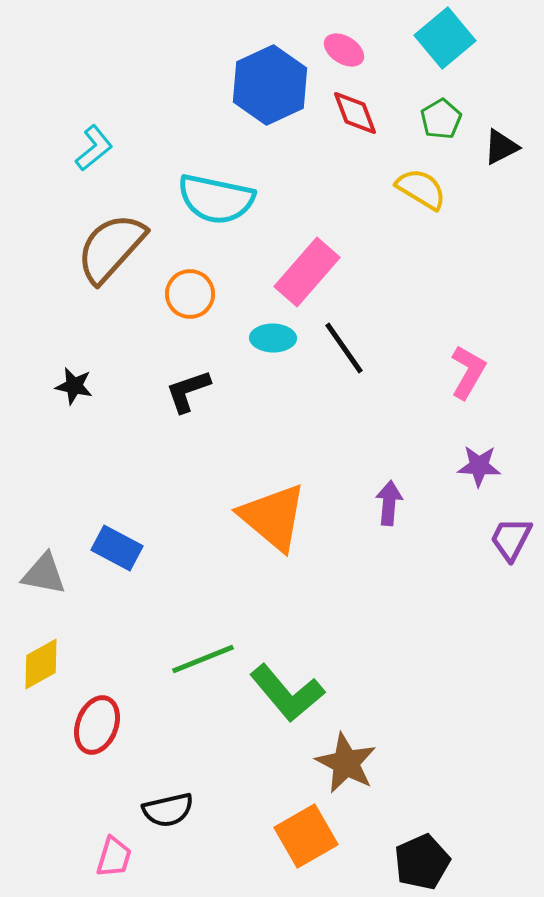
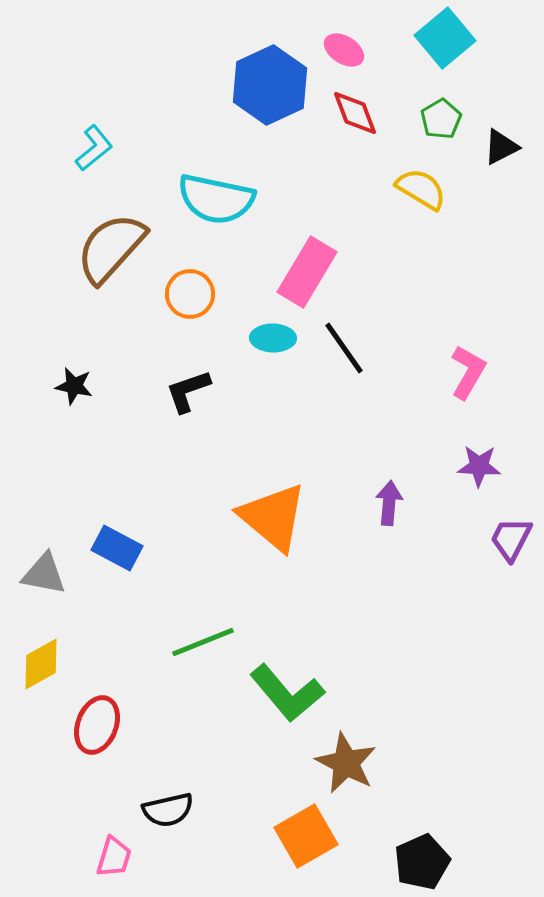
pink rectangle: rotated 10 degrees counterclockwise
green line: moved 17 px up
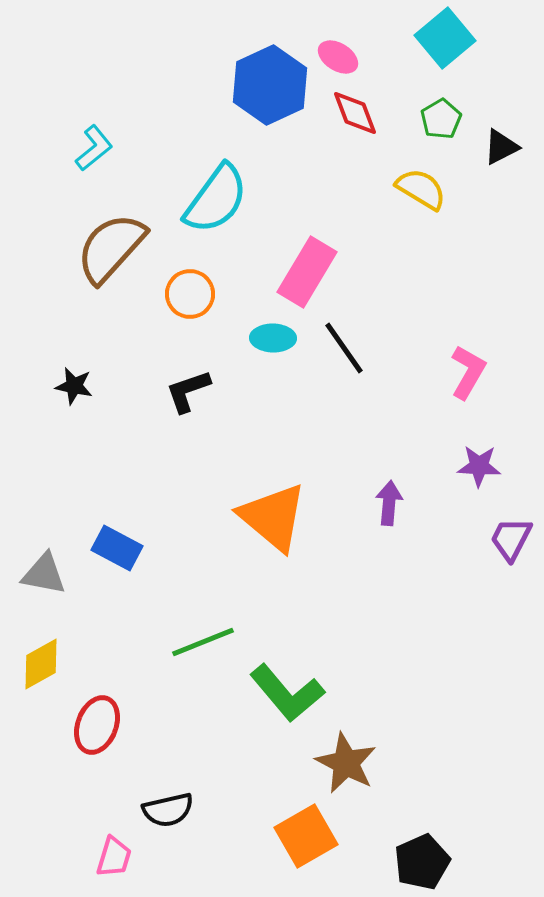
pink ellipse: moved 6 px left, 7 px down
cyan semicircle: rotated 66 degrees counterclockwise
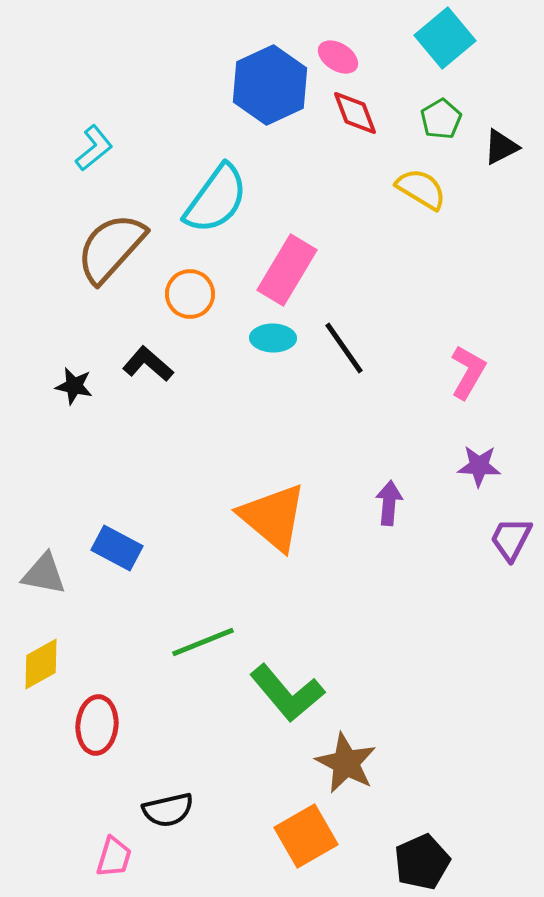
pink rectangle: moved 20 px left, 2 px up
black L-shape: moved 40 px left, 27 px up; rotated 60 degrees clockwise
red ellipse: rotated 16 degrees counterclockwise
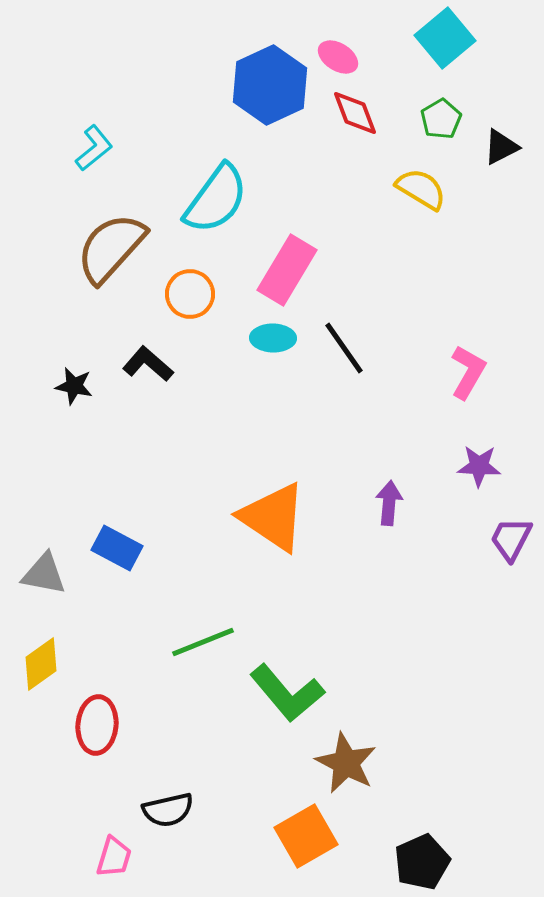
orange triangle: rotated 6 degrees counterclockwise
yellow diamond: rotated 6 degrees counterclockwise
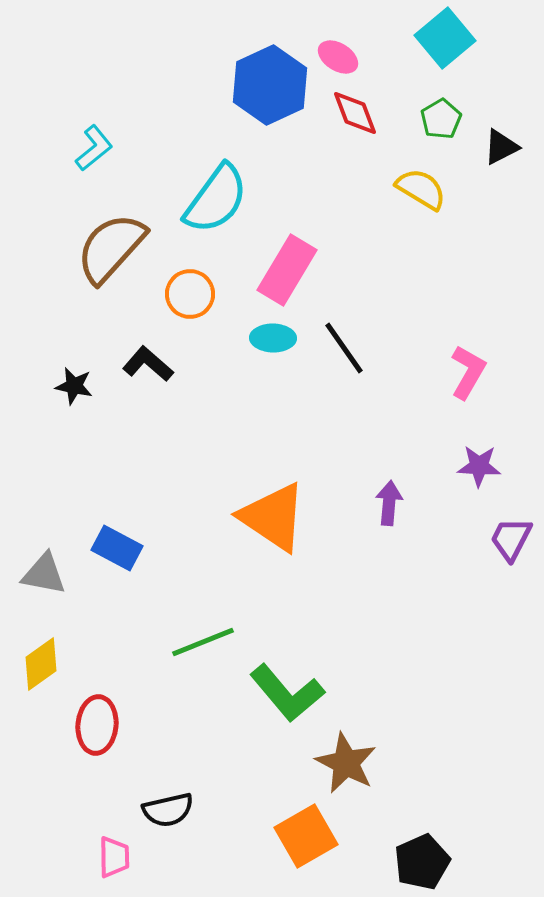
pink trapezoid: rotated 18 degrees counterclockwise
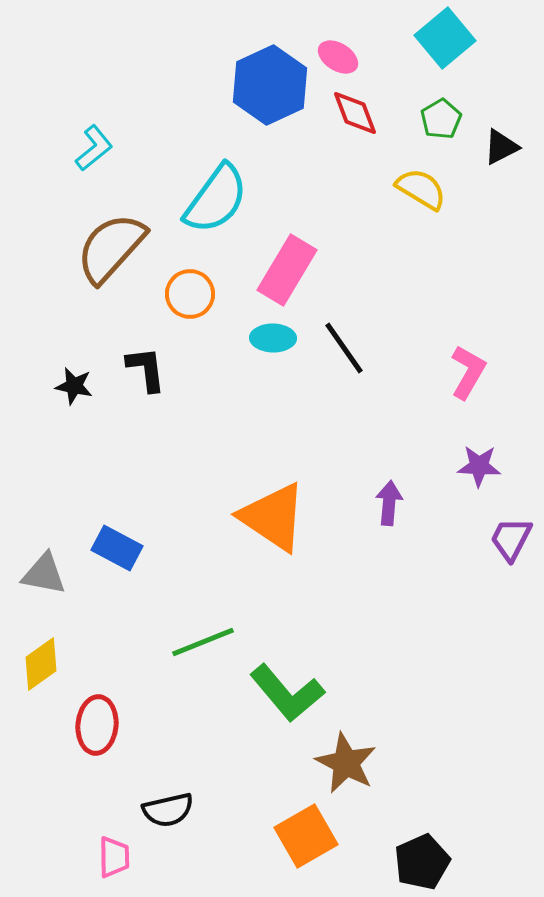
black L-shape: moved 2 px left, 5 px down; rotated 42 degrees clockwise
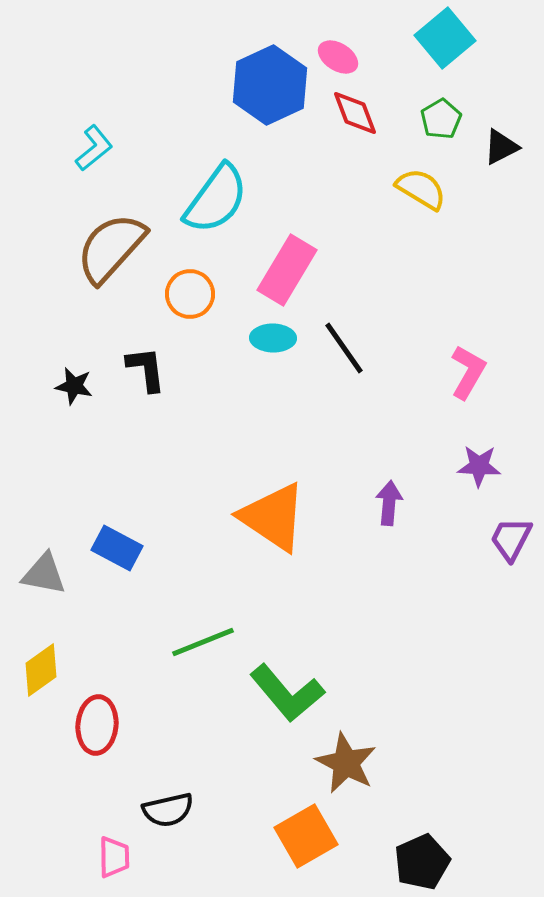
yellow diamond: moved 6 px down
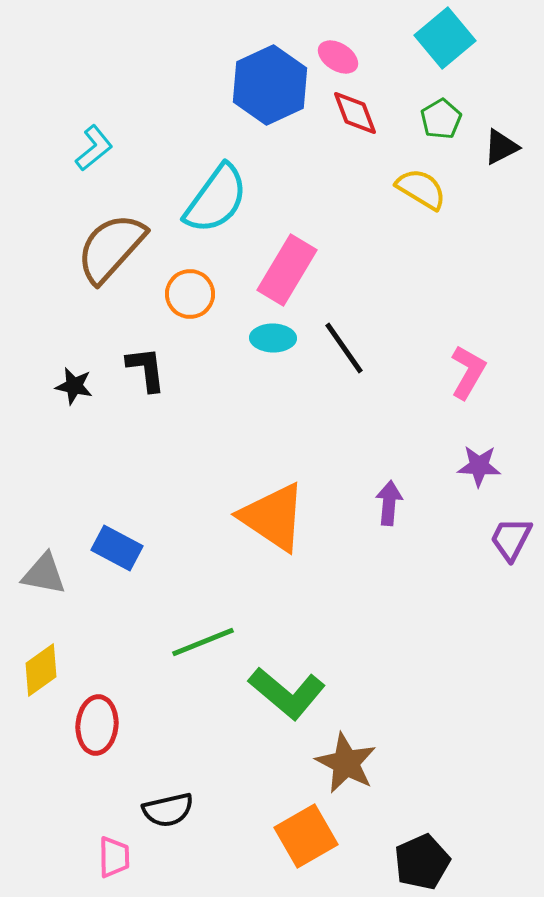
green L-shape: rotated 10 degrees counterclockwise
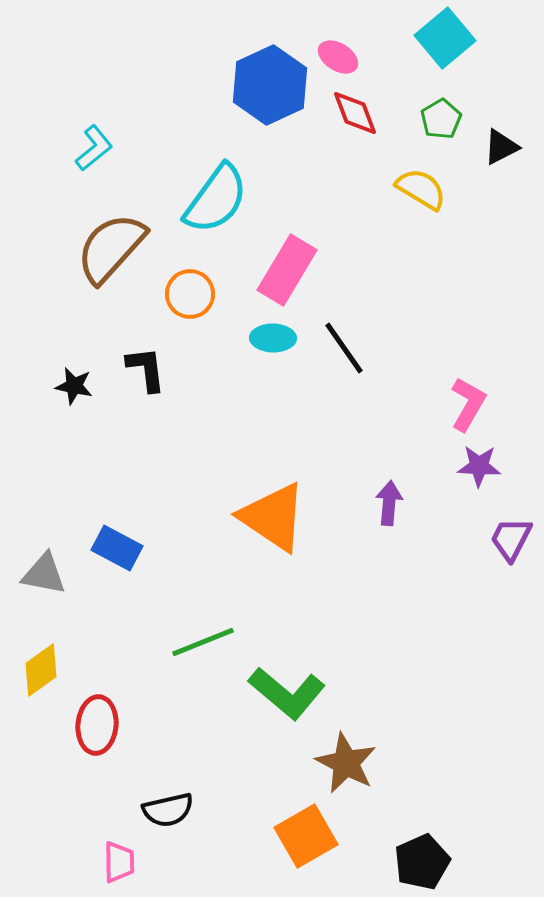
pink L-shape: moved 32 px down
pink trapezoid: moved 5 px right, 5 px down
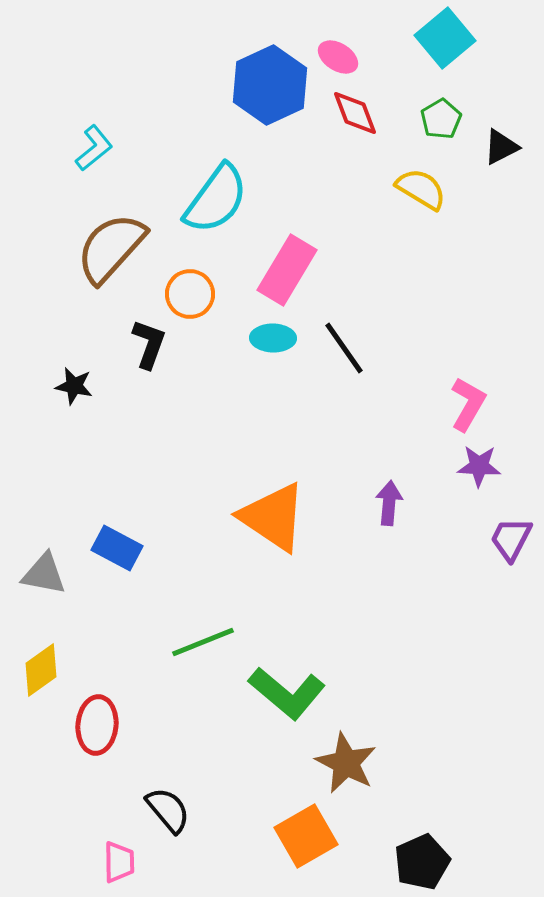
black L-shape: moved 3 px right, 25 px up; rotated 27 degrees clockwise
black semicircle: rotated 117 degrees counterclockwise
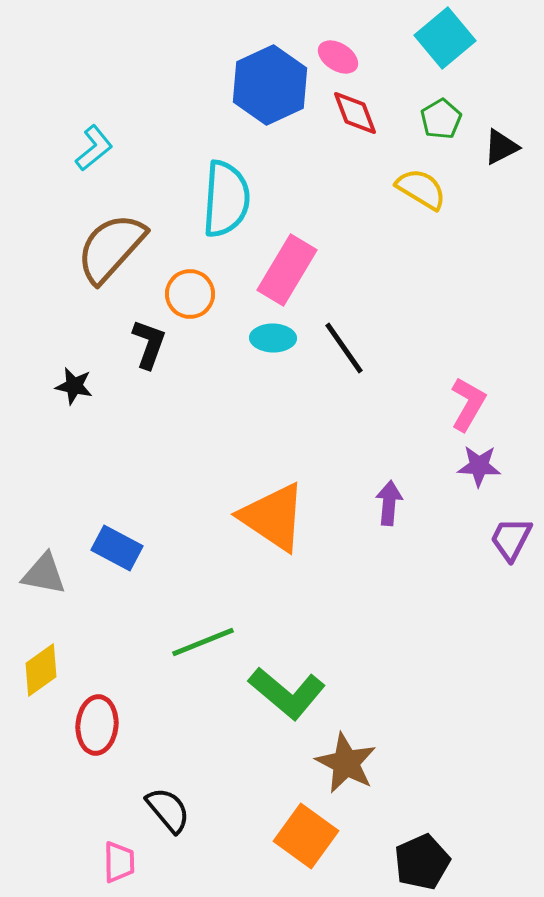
cyan semicircle: moved 10 px right; rotated 32 degrees counterclockwise
orange square: rotated 24 degrees counterclockwise
